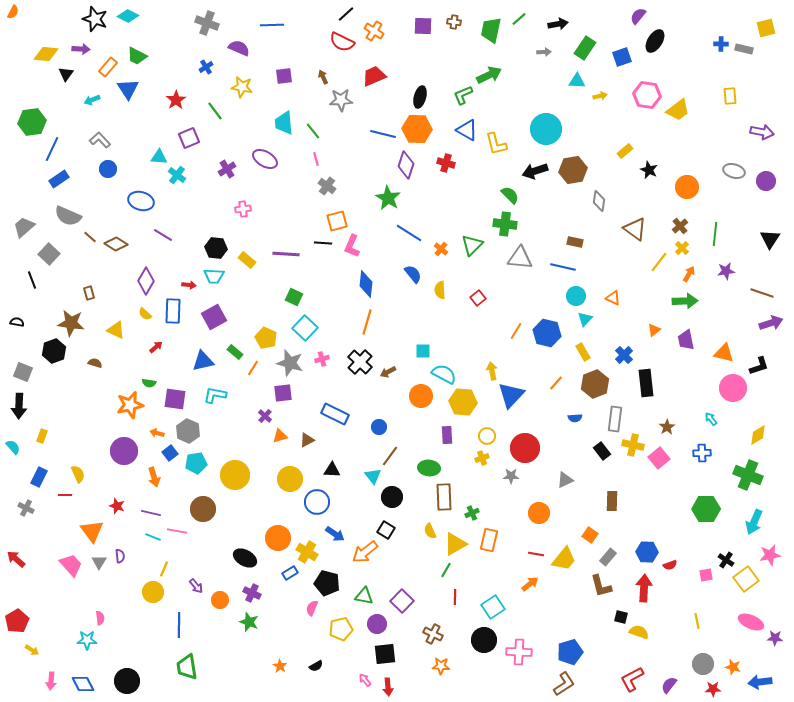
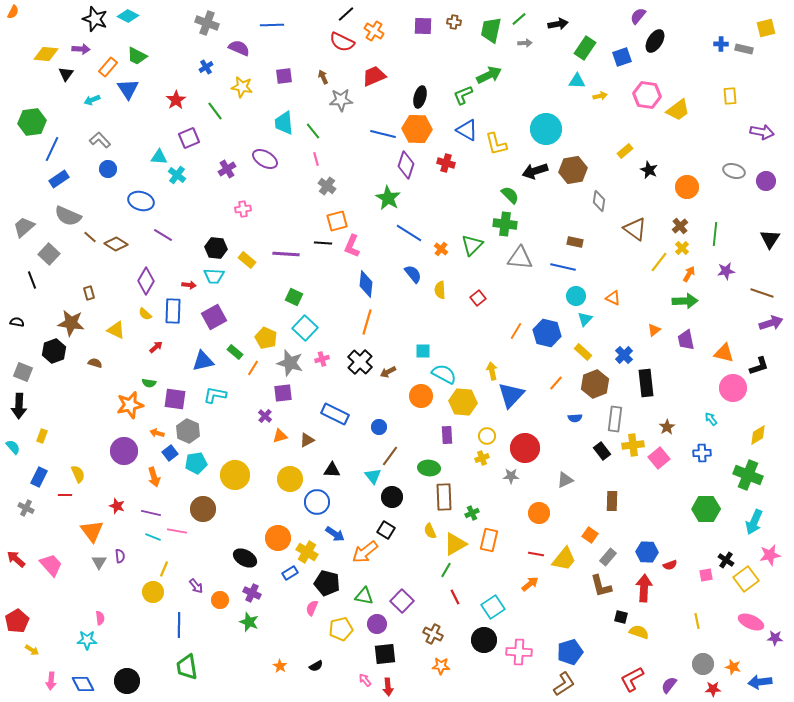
gray arrow at (544, 52): moved 19 px left, 9 px up
yellow rectangle at (583, 352): rotated 18 degrees counterclockwise
yellow cross at (633, 445): rotated 20 degrees counterclockwise
pink trapezoid at (71, 565): moved 20 px left
red line at (455, 597): rotated 28 degrees counterclockwise
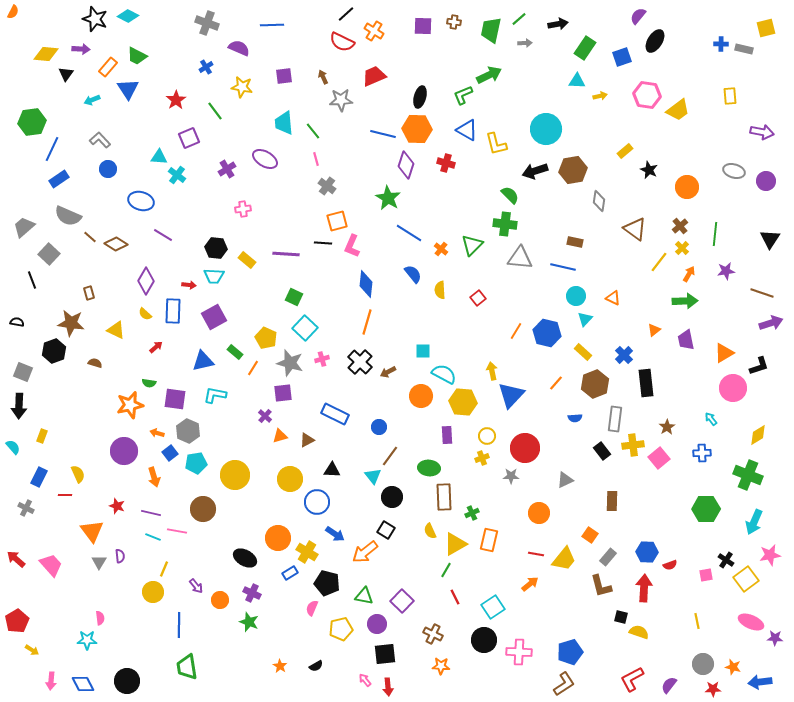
orange triangle at (724, 353): rotated 45 degrees counterclockwise
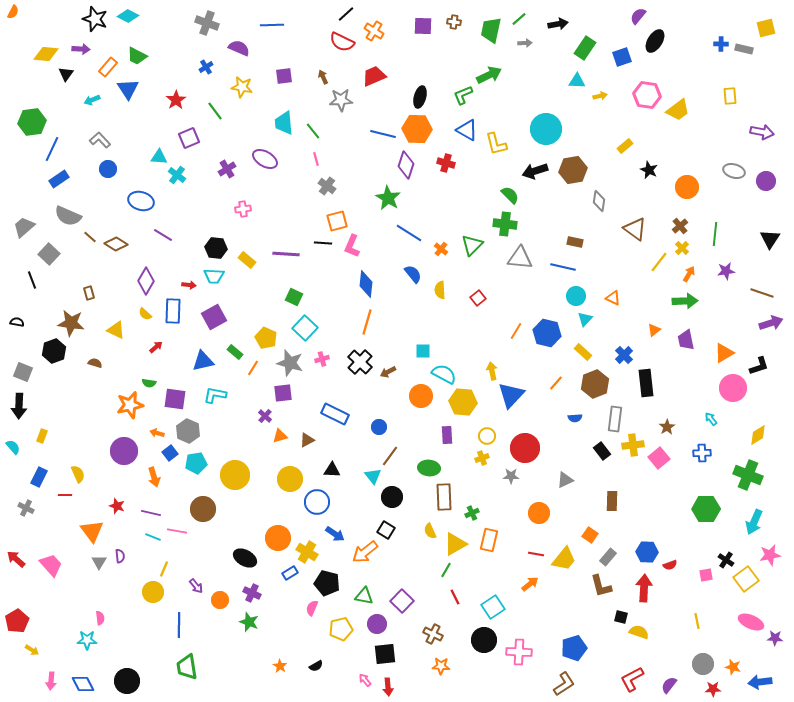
yellow rectangle at (625, 151): moved 5 px up
blue pentagon at (570, 652): moved 4 px right, 4 px up
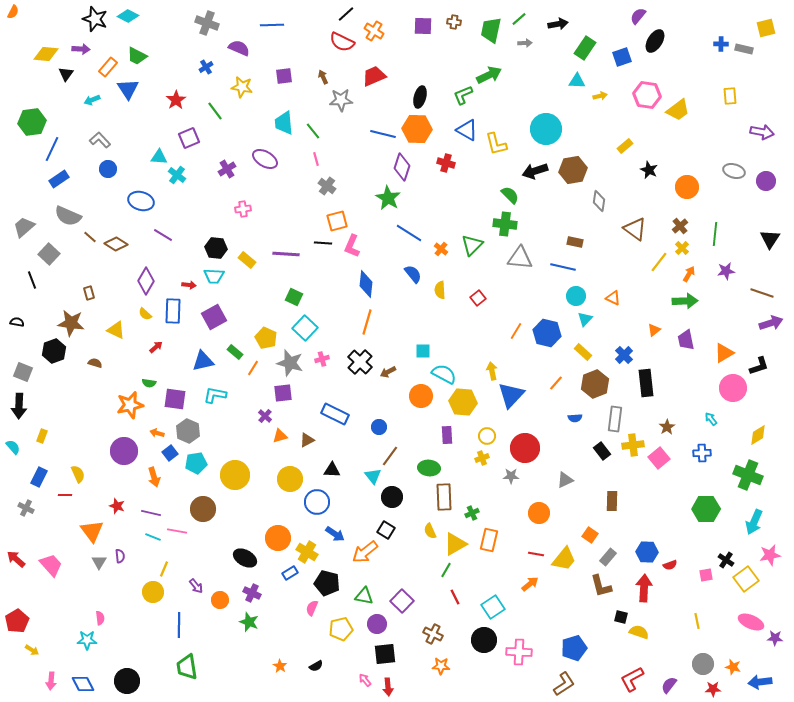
purple diamond at (406, 165): moved 4 px left, 2 px down
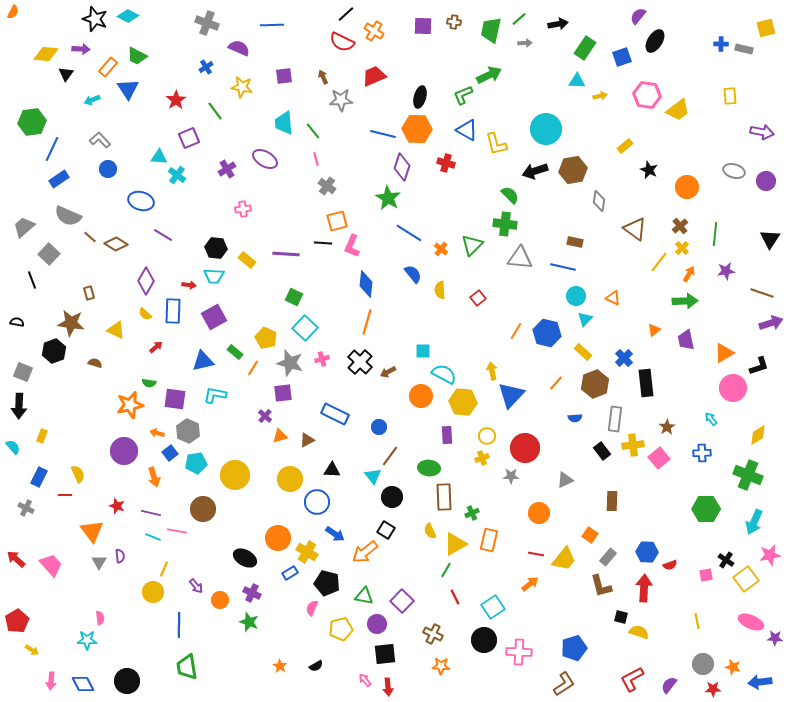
blue cross at (624, 355): moved 3 px down
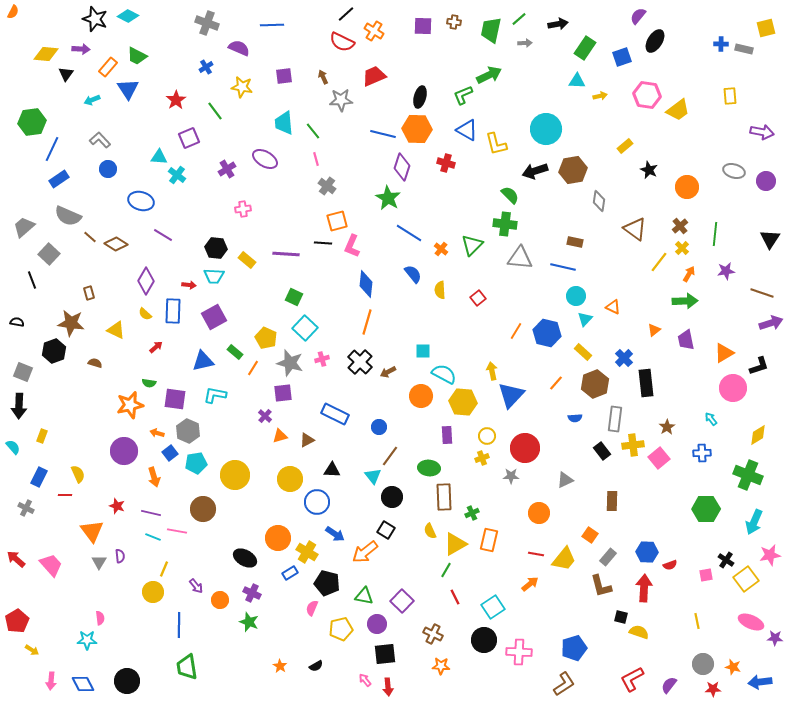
orange triangle at (613, 298): moved 9 px down
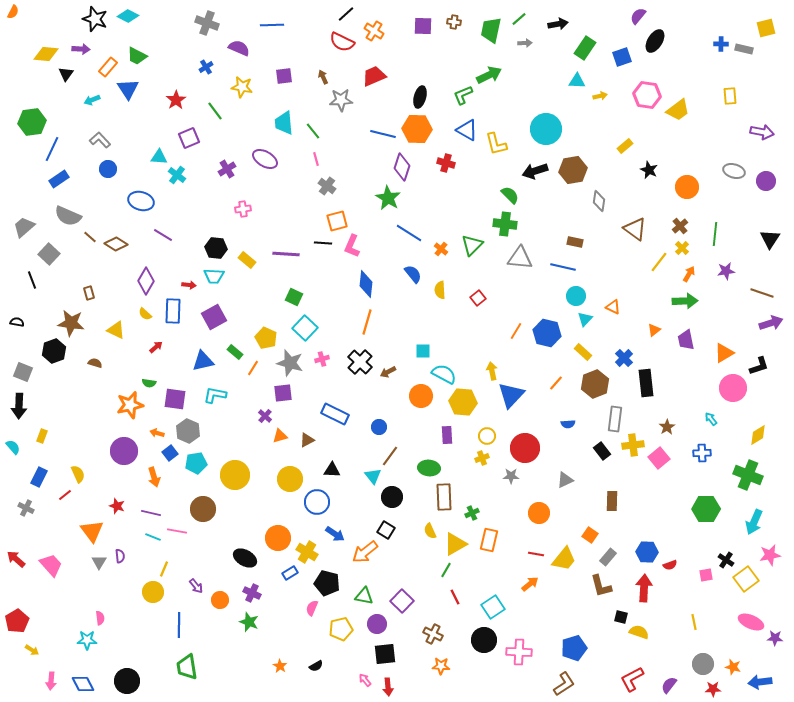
blue semicircle at (575, 418): moved 7 px left, 6 px down
red line at (65, 495): rotated 40 degrees counterclockwise
yellow line at (697, 621): moved 3 px left, 1 px down
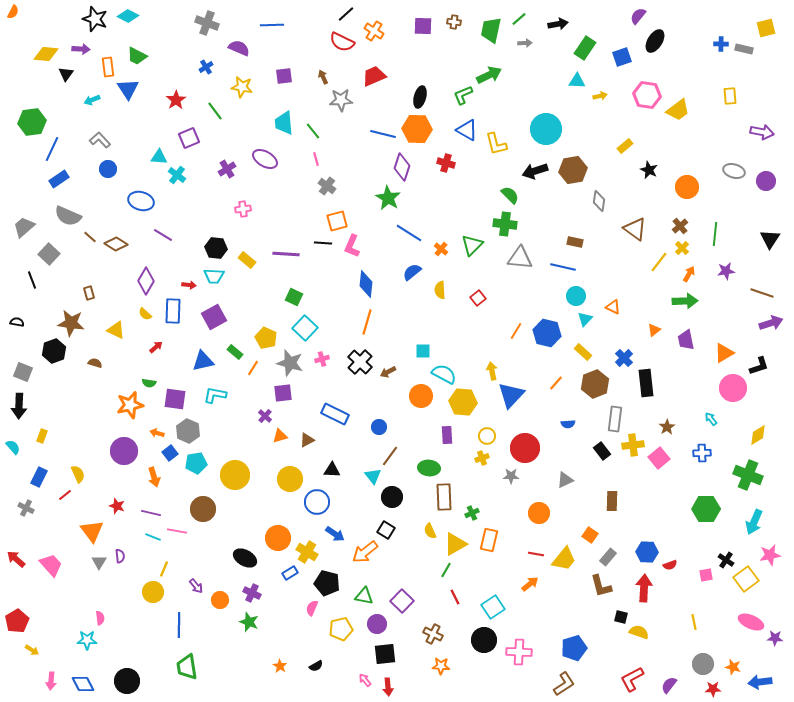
orange rectangle at (108, 67): rotated 48 degrees counterclockwise
blue semicircle at (413, 274): moved 1 px left, 2 px up; rotated 90 degrees counterclockwise
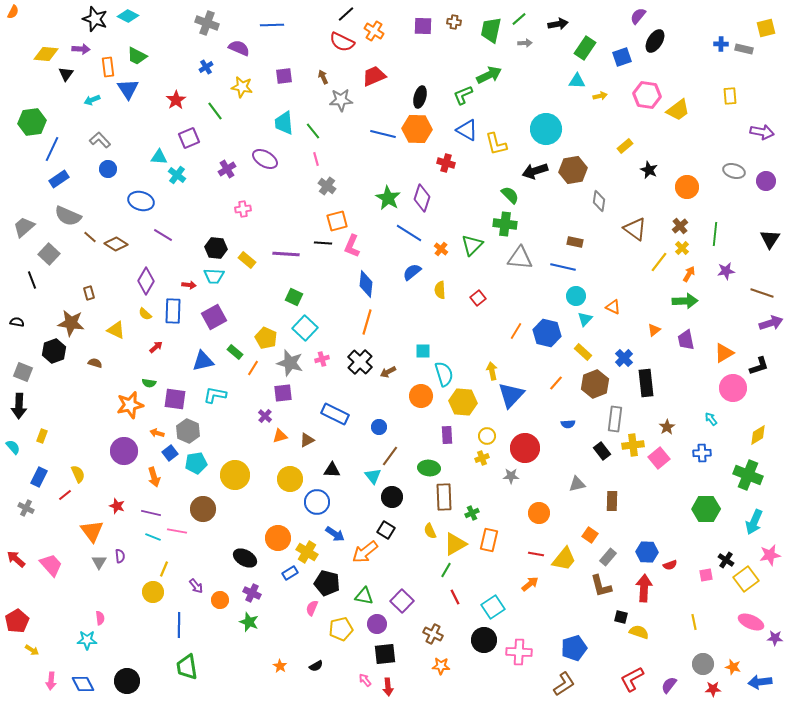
purple diamond at (402, 167): moved 20 px right, 31 px down
cyan semicircle at (444, 374): rotated 45 degrees clockwise
gray triangle at (565, 480): moved 12 px right, 4 px down; rotated 12 degrees clockwise
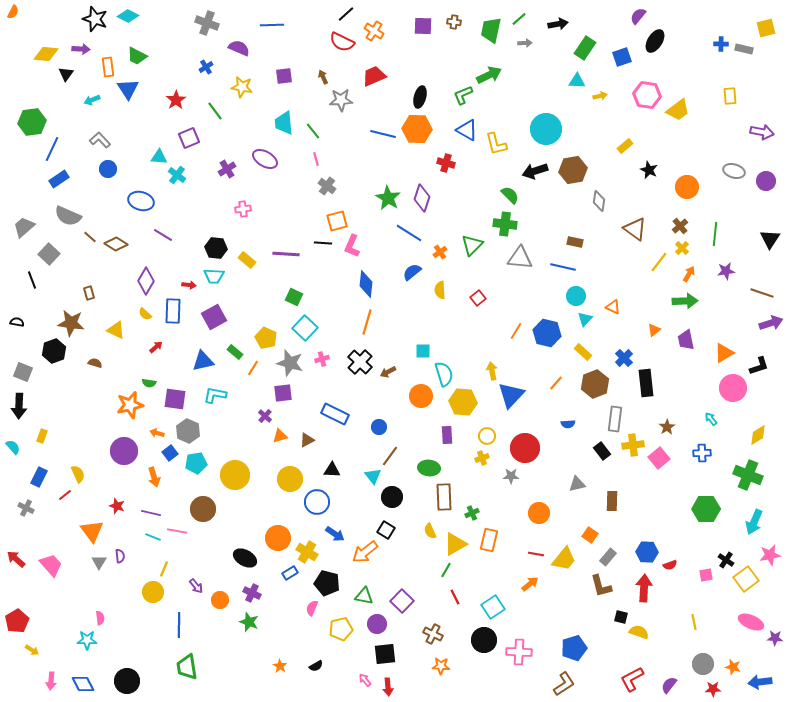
orange cross at (441, 249): moved 1 px left, 3 px down; rotated 16 degrees clockwise
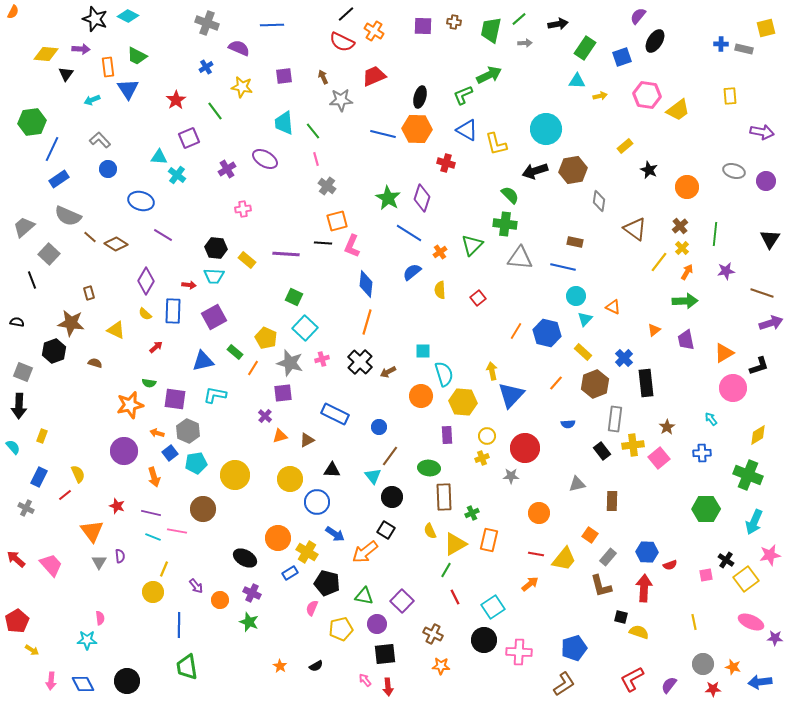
orange arrow at (689, 274): moved 2 px left, 2 px up
